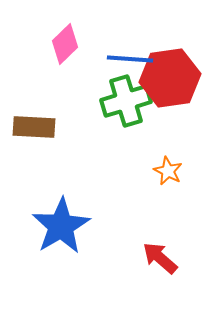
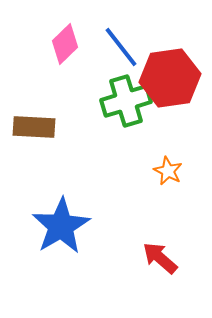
blue line: moved 9 px left, 12 px up; rotated 48 degrees clockwise
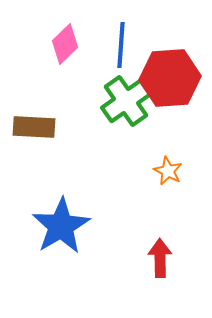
blue line: moved 2 px up; rotated 42 degrees clockwise
red hexagon: rotated 4 degrees clockwise
green cross: rotated 18 degrees counterclockwise
red arrow: rotated 48 degrees clockwise
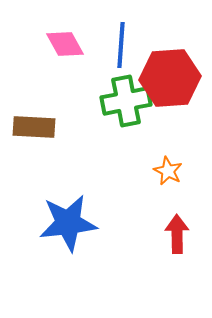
pink diamond: rotated 75 degrees counterclockwise
green cross: rotated 24 degrees clockwise
blue star: moved 7 px right, 3 px up; rotated 24 degrees clockwise
red arrow: moved 17 px right, 24 px up
